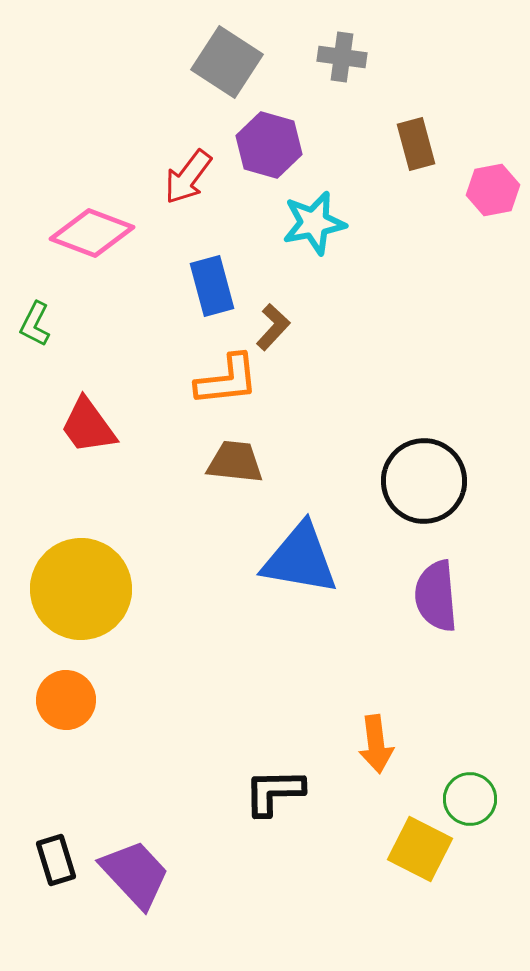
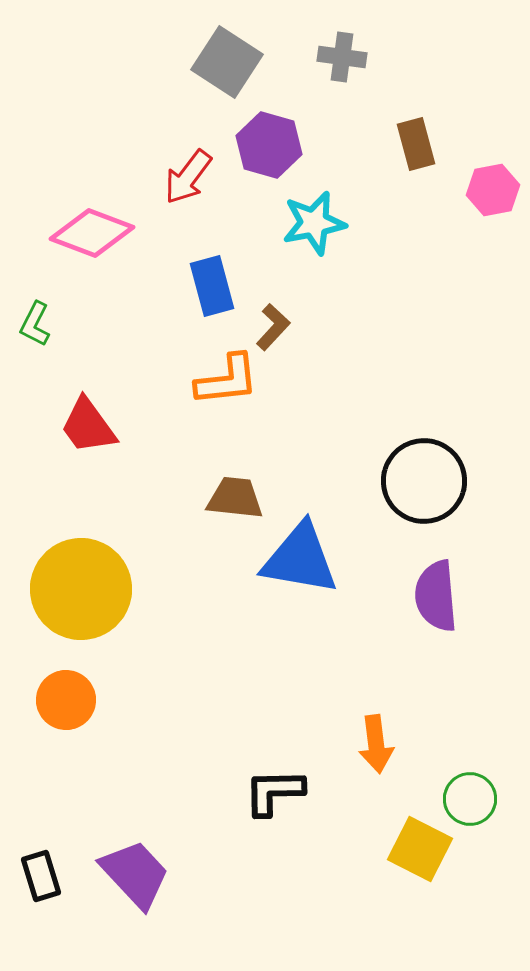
brown trapezoid: moved 36 px down
black rectangle: moved 15 px left, 16 px down
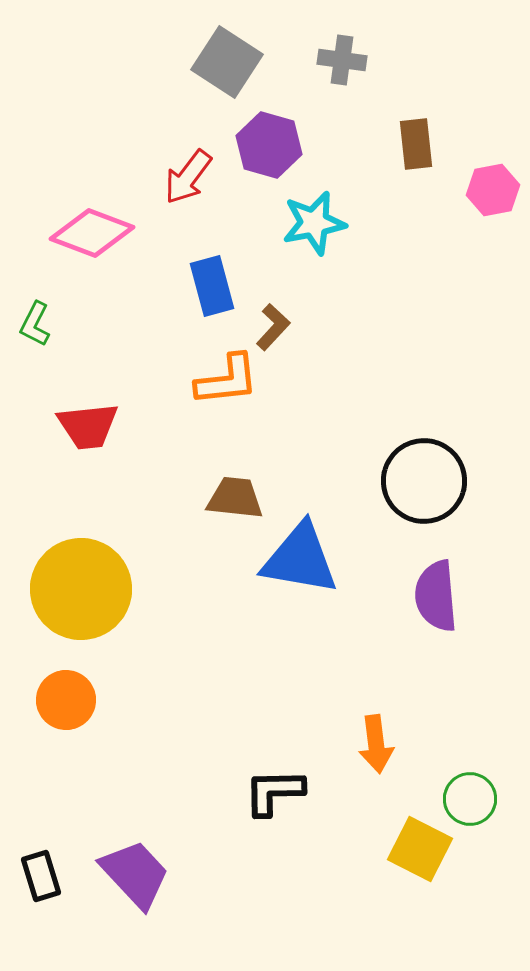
gray cross: moved 3 px down
brown rectangle: rotated 9 degrees clockwise
red trapezoid: rotated 60 degrees counterclockwise
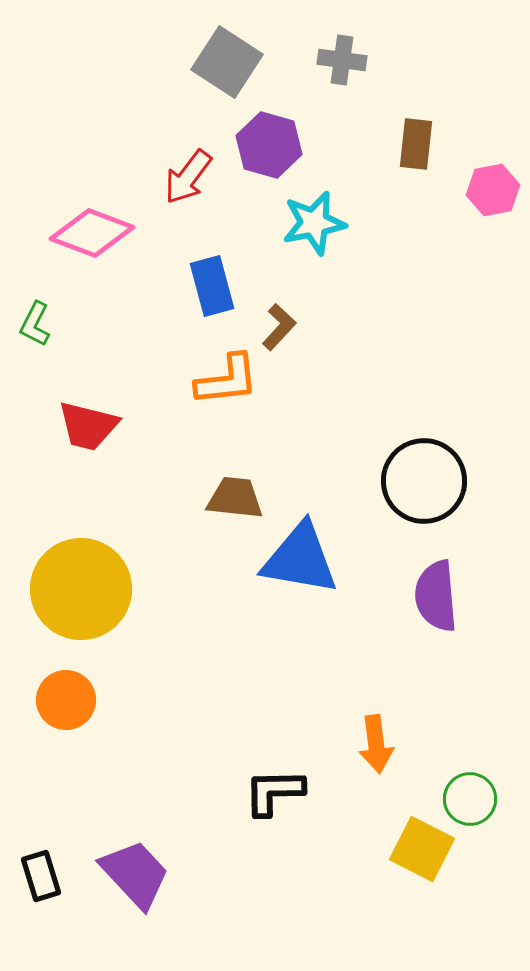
brown rectangle: rotated 12 degrees clockwise
brown L-shape: moved 6 px right
red trapezoid: rotated 20 degrees clockwise
yellow square: moved 2 px right
